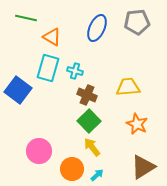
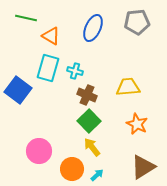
blue ellipse: moved 4 px left
orange triangle: moved 1 px left, 1 px up
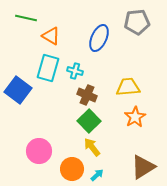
blue ellipse: moved 6 px right, 10 px down
orange star: moved 2 px left, 7 px up; rotated 15 degrees clockwise
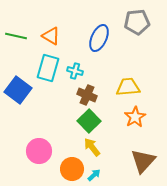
green line: moved 10 px left, 18 px down
brown triangle: moved 6 px up; rotated 16 degrees counterclockwise
cyan arrow: moved 3 px left
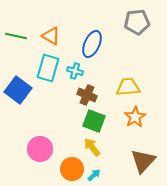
blue ellipse: moved 7 px left, 6 px down
green square: moved 5 px right; rotated 25 degrees counterclockwise
pink circle: moved 1 px right, 2 px up
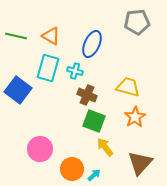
yellow trapezoid: rotated 20 degrees clockwise
yellow arrow: moved 13 px right
brown triangle: moved 3 px left, 2 px down
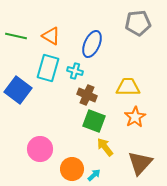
gray pentagon: moved 1 px right, 1 px down
yellow trapezoid: rotated 15 degrees counterclockwise
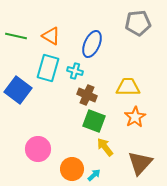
pink circle: moved 2 px left
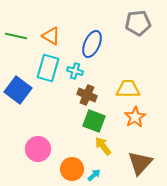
yellow trapezoid: moved 2 px down
yellow arrow: moved 2 px left, 1 px up
